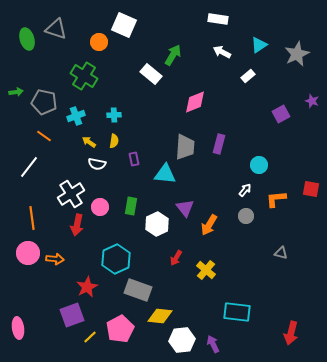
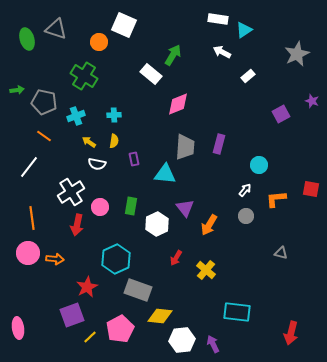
cyan triangle at (259, 45): moved 15 px left, 15 px up
green arrow at (16, 92): moved 1 px right, 2 px up
pink diamond at (195, 102): moved 17 px left, 2 px down
white cross at (71, 194): moved 2 px up
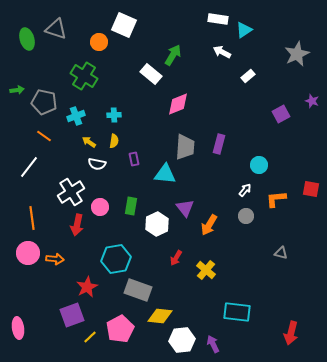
cyan hexagon at (116, 259): rotated 16 degrees clockwise
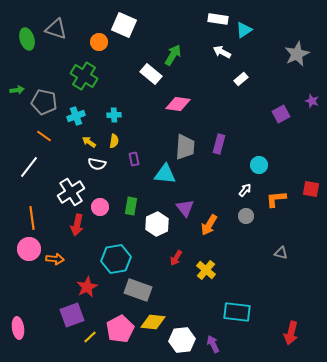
white rectangle at (248, 76): moved 7 px left, 3 px down
pink diamond at (178, 104): rotated 30 degrees clockwise
pink circle at (28, 253): moved 1 px right, 4 px up
yellow diamond at (160, 316): moved 7 px left, 6 px down
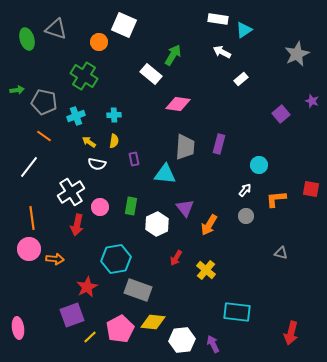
purple square at (281, 114): rotated 12 degrees counterclockwise
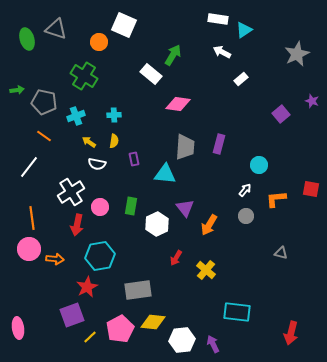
cyan hexagon at (116, 259): moved 16 px left, 3 px up
gray rectangle at (138, 290): rotated 28 degrees counterclockwise
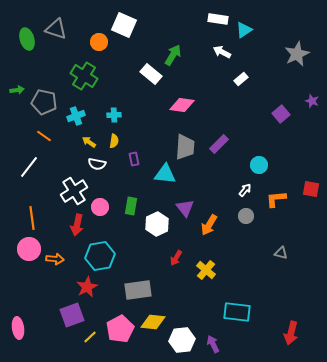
pink diamond at (178, 104): moved 4 px right, 1 px down
purple rectangle at (219, 144): rotated 30 degrees clockwise
white cross at (71, 192): moved 3 px right, 1 px up
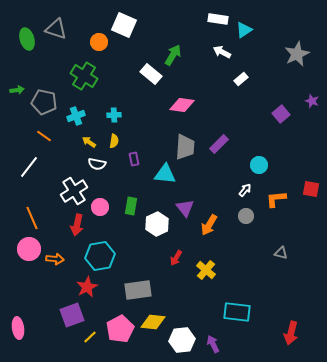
orange line at (32, 218): rotated 15 degrees counterclockwise
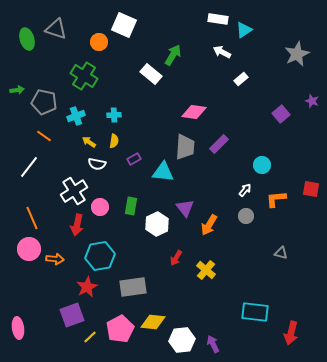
pink diamond at (182, 105): moved 12 px right, 7 px down
purple rectangle at (134, 159): rotated 72 degrees clockwise
cyan circle at (259, 165): moved 3 px right
cyan triangle at (165, 174): moved 2 px left, 2 px up
gray rectangle at (138, 290): moved 5 px left, 3 px up
cyan rectangle at (237, 312): moved 18 px right
